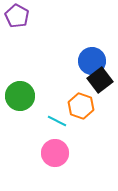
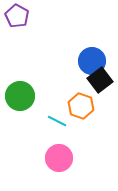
pink circle: moved 4 px right, 5 px down
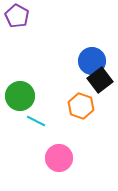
cyan line: moved 21 px left
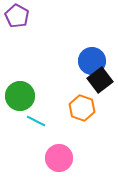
orange hexagon: moved 1 px right, 2 px down
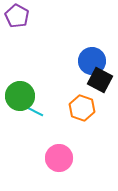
black square: rotated 25 degrees counterclockwise
cyan line: moved 2 px left, 10 px up
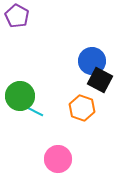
pink circle: moved 1 px left, 1 px down
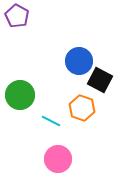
blue circle: moved 13 px left
green circle: moved 1 px up
cyan line: moved 17 px right, 10 px down
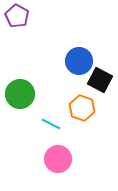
green circle: moved 1 px up
cyan line: moved 3 px down
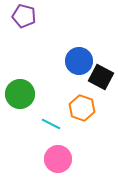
purple pentagon: moved 7 px right; rotated 15 degrees counterclockwise
black square: moved 1 px right, 3 px up
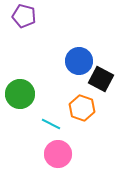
black square: moved 2 px down
pink circle: moved 5 px up
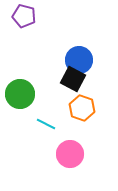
blue circle: moved 1 px up
black square: moved 28 px left
cyan line: moved 5 px left
pink circle: moved 12 px right
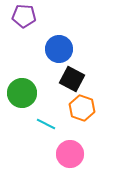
purple pentagon: rotated 10 degrees counterclockwise
blue circle: moved 20 px left, 11 px up
black square: moved 1 px left
green circle: moved 2 px right, 1 px up
